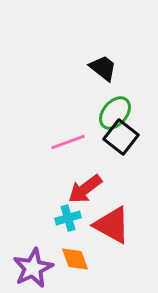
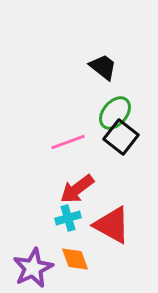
black trapezoid: moved 1 px up
red arrow: moved 8 px left
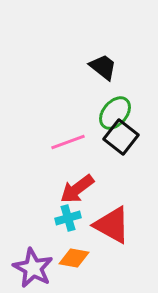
orange diamond: moved 1 px left, 1 px up; rotated 60 degrees counterclockwise
purple star: rotated 18 degrees counterclockwise
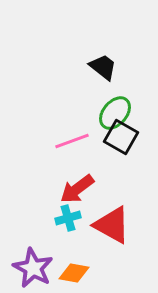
black square: rotated 8 degrees counterclockwise
pink line: moved 4 px right, 1 px up
orange diamond: moved 15 px down
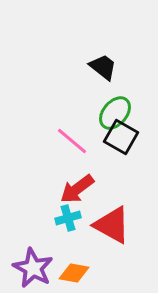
pink line: rotated 60 degrees clockwise
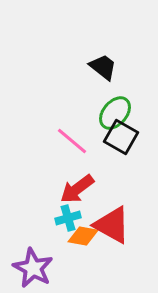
orange diamond: moved 9 px right, 37 px up
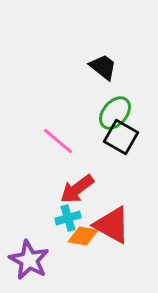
pink line: moved 14 px left
purple star: moved 4 px left, 8 px up
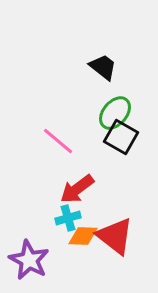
red triangle: moved 3 px right, 11 px down; rotated 9 degrees clockwise
orange diamond: rotated 8 degrees counterclockwise
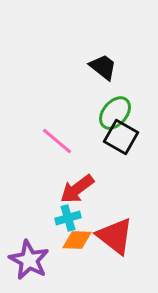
pink line: moved 1 px left
orange diamond: moved 6 px left, 4 px down
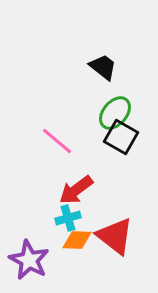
red arrow: moved 1 px left, 1 px down
